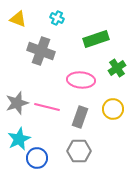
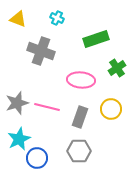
yellow circle: moved 2 px left
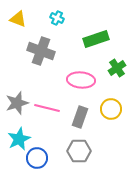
pink line: moved 1 px down
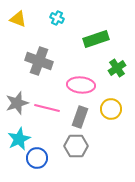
gray cross: moved 2 px left, 10 px down
pink ellipse: moved 5 px down
gray hexagon: moved 3 px left, 5 px up
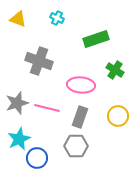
green cross: moved 2 px left, 2 px down; rotated 24 degrees counterclockwise
yellow circle: moved 7 px right, 7 px down
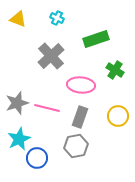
gray cross: moved 12 px right, 5 px up; rotated 28 degrees clockwise
gray hexagon: rotated 10 degrees counterclockwise
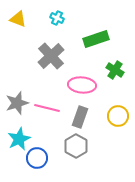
pink ellipse: moved 1 px right
gray hexagon: rotated 20 degrees counterclockwise
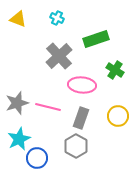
gray cross: moved 8 px right
pink line: moved 1 px right, 1 px up
gray rectangle: moved 1 px right, 1 px down
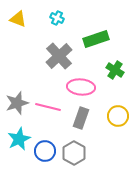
pink ellipse: moved 1 px left, 2 px down
gray hexagon: moved 2 px left, 7 px down
blue circle: moved 8 px right, 7 px up
